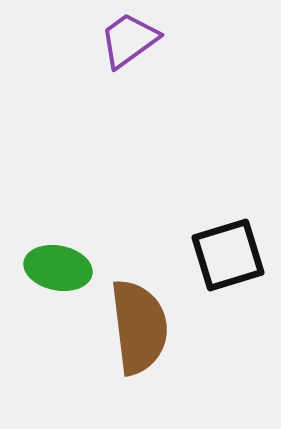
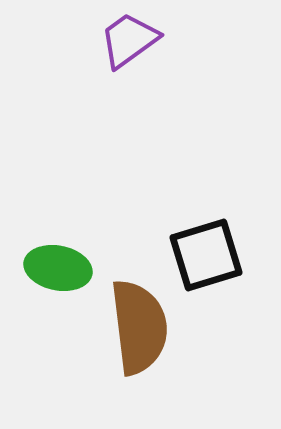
black square: moved 22 px left
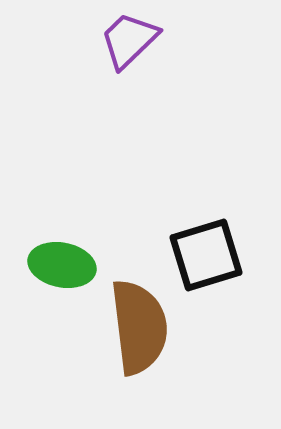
purple trapezoid: rotated 8 degrees counterclockwise
green ellipse: moved 4 px right, 3 px up
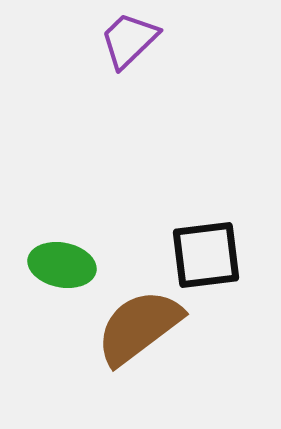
black square: rotated 10 degrees clockwise
brown semicircle: rotated 120 degrees counterclockwise
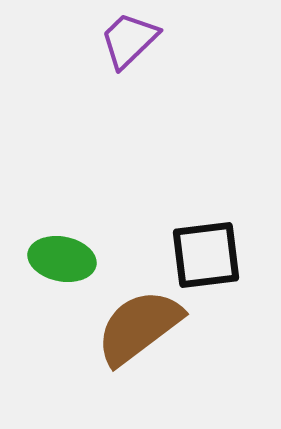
green ellipse: moved 6 px up
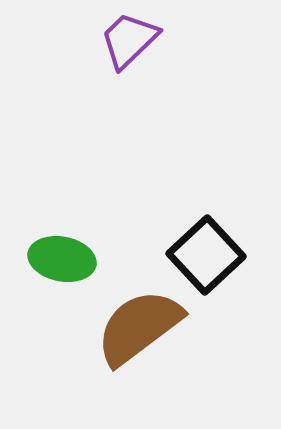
black square: rotated 36 degrees counterclockwise
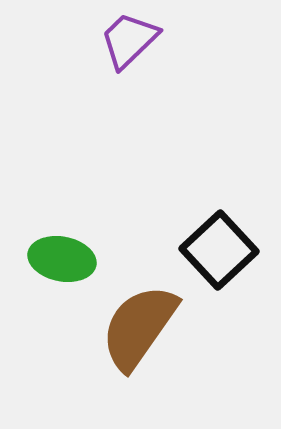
black square: moved 13 px right, 5 px up
brown semicircle: rotated 18 degrees counterclockwise
